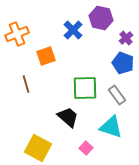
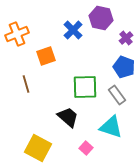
blue pentagon: moved 1 px right, 4 px down
green square: moved 1 px up
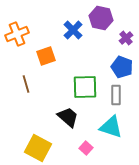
blue pentagon: moved 2 px left
gray rectangle: moved 1 px left; rotated 36 degrees clockwise
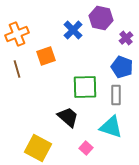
brown line: moved 9 px left, 15 px up
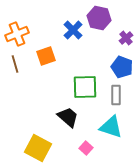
purple hexagon: moved 2 px left
brown line: moved 2 px left, 5 px up
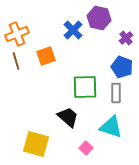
brown line: moved 1 px right, 3 px up
gray rectangle: moved 2 px up
yellow square: moved 2 px left, 4 px up; rotated 12 degrees counterclockwise
